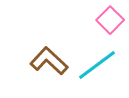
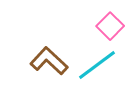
pink square: moved 6 px down
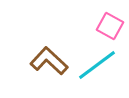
pink square: rotated 16 degrees counterclockwise
